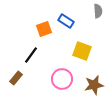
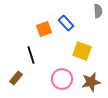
blue rectangle: moved 2 px down; rotated 14 degrees clockwise
black line: rotated 54 degrees counterclockwise
brown star: moved 3 px left, 3 px up
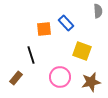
orange square: rotated 14 degrees clockwise
pink circle: moved 2 px left, 2 px up
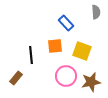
gray semicircle: moved 2 px left, 1 px down
orange square: moved 11 px right, 17 px down
black line: rotated 12 degrees clockwise
pink circle: moved 6 px right, 1 px up
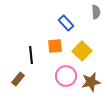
yellow square: rotated 24 degrees clockwise
brown rectangle: moved 2 px right, 1 px down
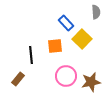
yellow square: moved 12 px up
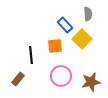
gray semicircle: moved 8 px left, 2 px down
blue rectangle: moved 1 px left, 2 px down
pink circle: moved 5 px left
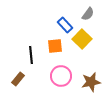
gray semicircle: rotated 40 degrees clockwise
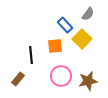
brown star: moved 3 px left, 1 px up
